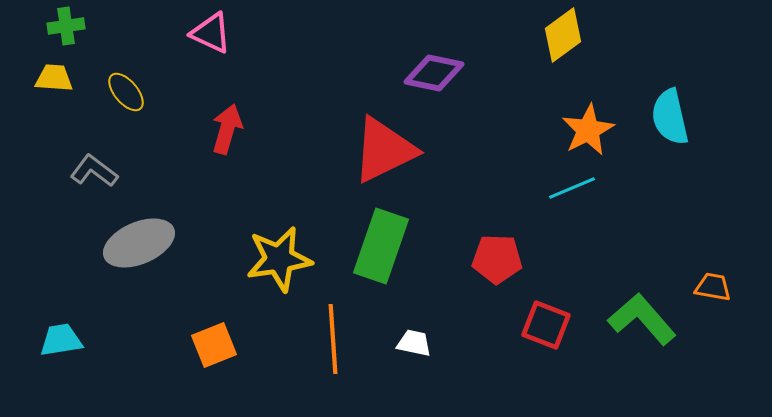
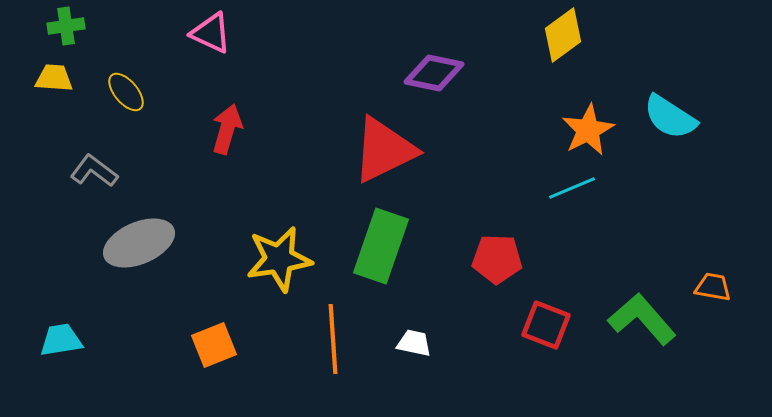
cyan semicircle: rotated 44 degrees counterclockwise
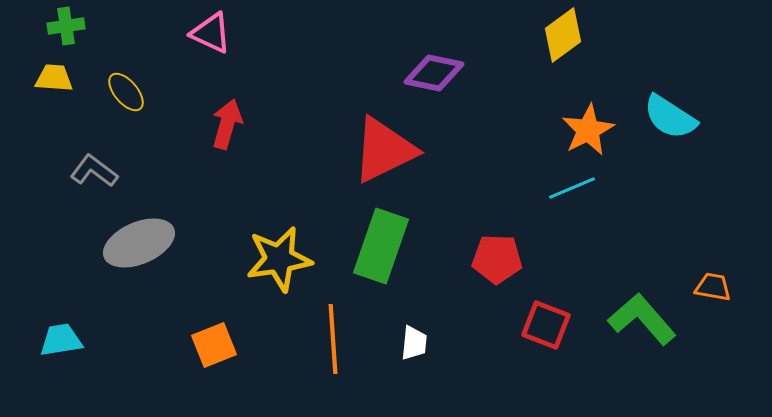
red arrow: moved 5 px up
white trapezoid: rotated 84 degrees clockwise
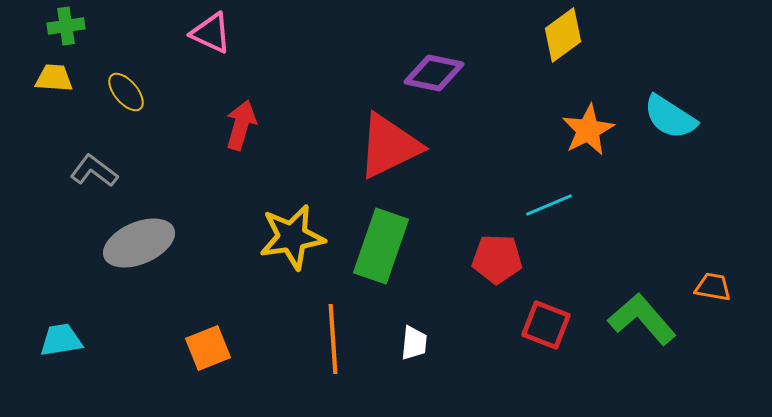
red arrow: moved 14 px right, 1 px down
red triangle: moved 5 px right, 4 px up
cyan line: moved 23 px left, 17 px down
yellow star: moved 13 px right, 22 px up
orange square: moved 6 px left, 3 px down
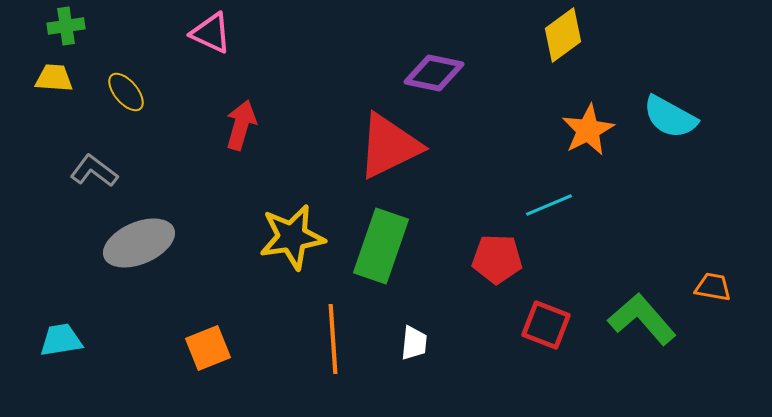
cyan semicircle: rotated 4 degrees counterclockwise
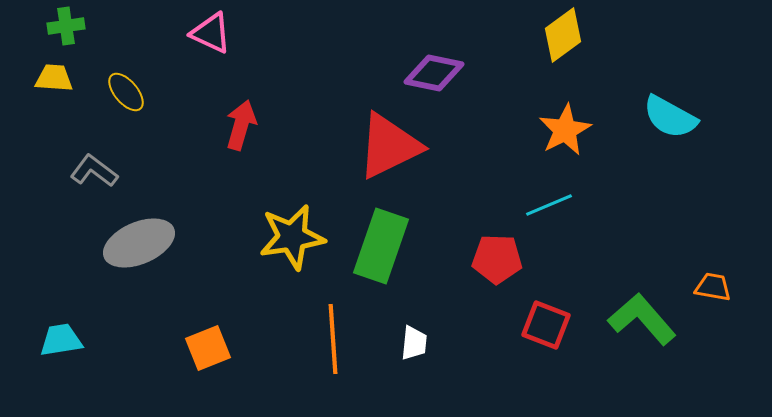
orange star: moved 23 px left
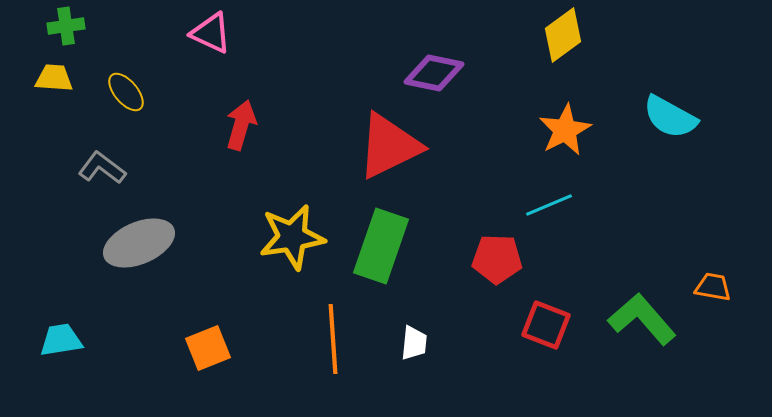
gray L-shape: moved 8 px right, 3 px up
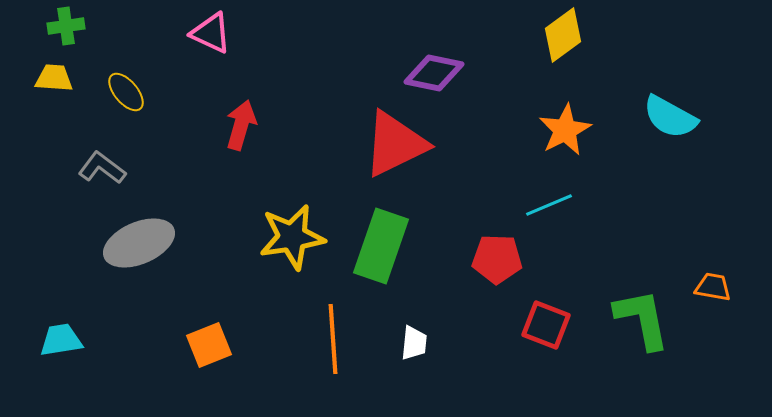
red triangle: moved 6 px right, 2 px up
green L-shape: rotated 30 degrees clockwise
orange square: moved 1 px right, 3 px up
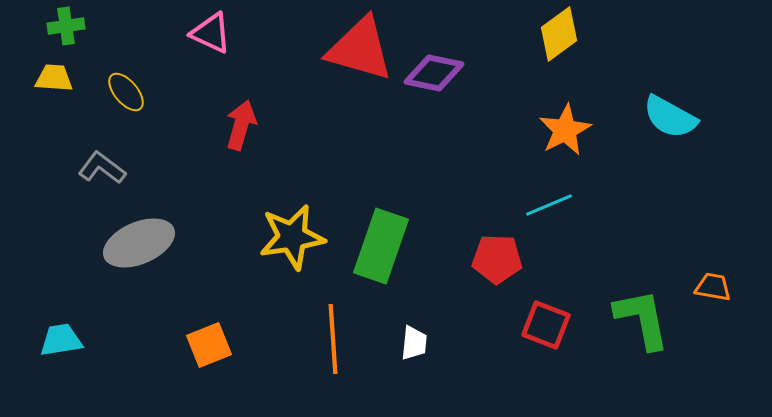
yellow diamond: moved 4 px left, 1 px up
red triangle: moved 35 px left, 95 px up; rotated 42 degrees clockwise
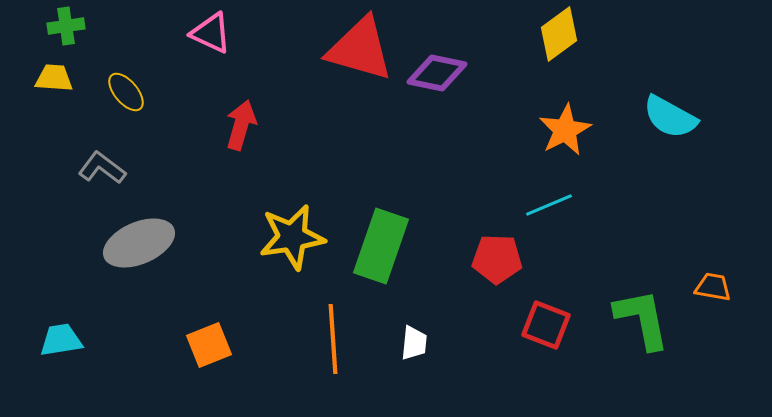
purple diamond: moved 3 px right
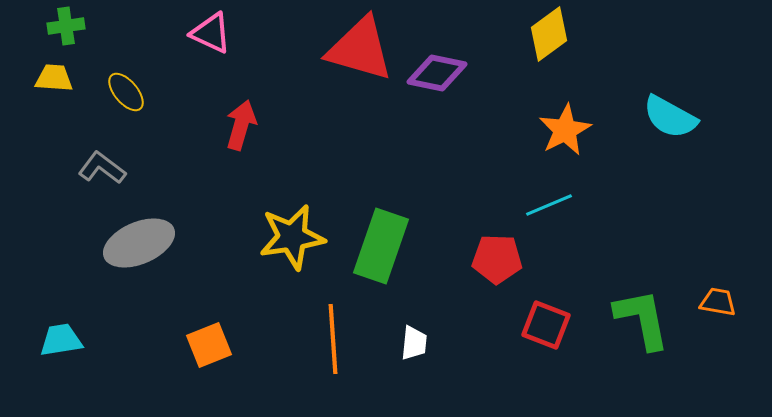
yellow diamond: moved 10 px left
orange trapezoid: moved 5 px right, 15 px down
